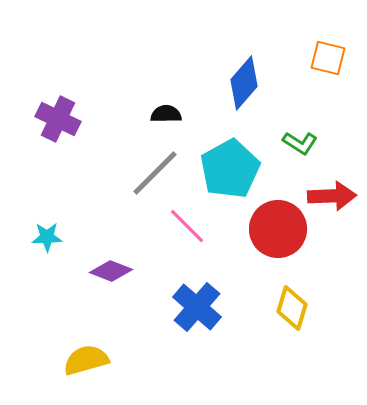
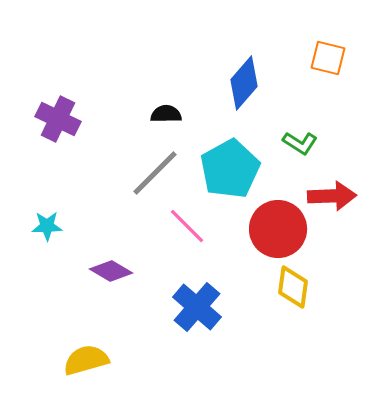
cyan star: moved 11 px up
purple diamond: rotated 9 degrees clockwise
yellow diamond: moved 1 px right, 21 px up; rotated 9 degrees counterclockwise
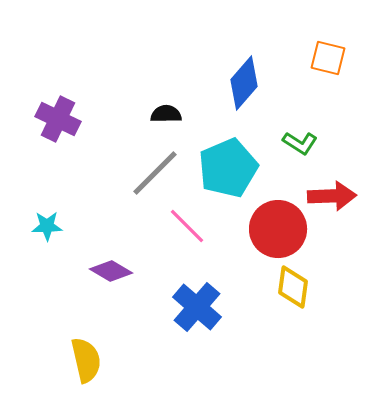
cyan pentagon: moved 2 px left, 1 px up; rotated 6 degrees clockwise
yellow semicircle: rotated 93 degrees clockwise
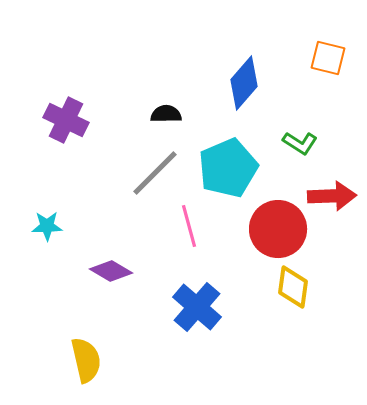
purple cross: moved 8 px right, 1 px down
pink line: moved 2 px right; rotated 30 degrees clockwise
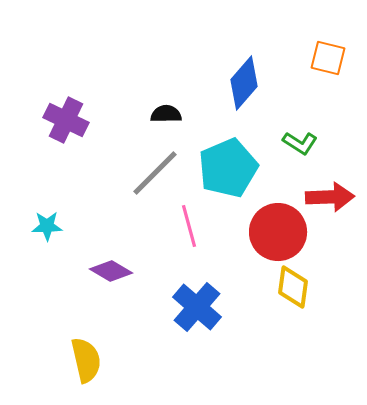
red arrow: moved 2 px left, 1 px down
red circle: moved 3 px down
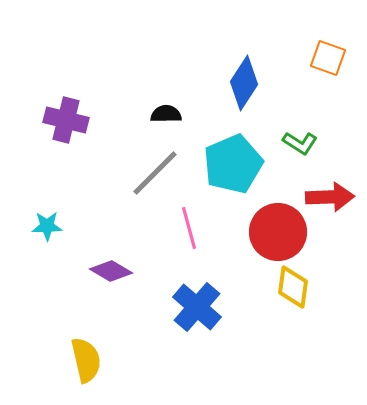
orange square: rotated 6 degrees clockwise
blue diamond: rotated 8 degrees counterclockwise
purple cross: rotated 12 degrees counterclockwise
cyan pentagon: moved 5 px right, 4 px up
pink line: moved 2 px down
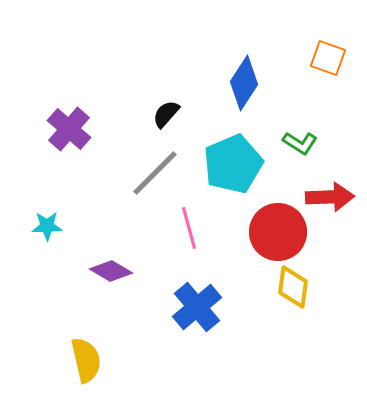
black semicircle: rotated 48 degrees counterclockwise
purple cross: moved 3 px right, 9 px down; rotated 27 degrees clockwise
blue cross: rotated 9 degrees clockwise
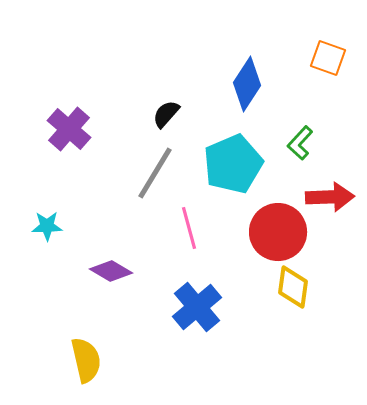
blue diamond: moved 3 px right, 1 px down
green L-shape: rotated 100 degrees clockwise
gray line: rotated 14 degrees counterclockwise
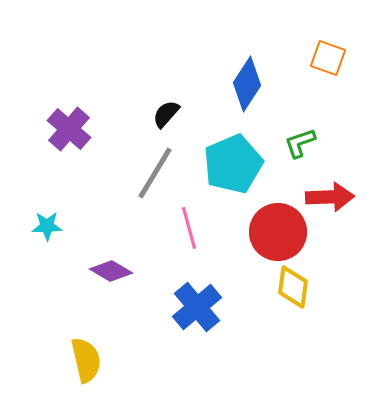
green L-shape: rotated 28 degrees clockwise
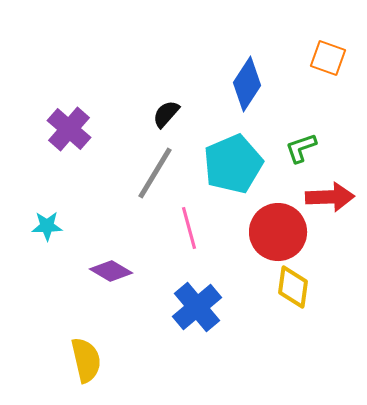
green L-shape: moved 1 px right, 5 px down
